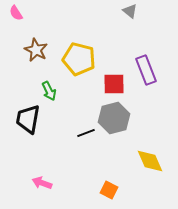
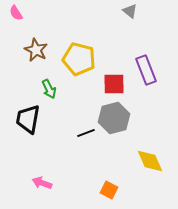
green arrow: moved 2 px up
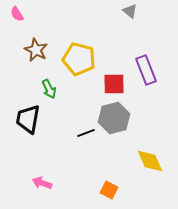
pink semicircle: moved 1 px right, 1 px down
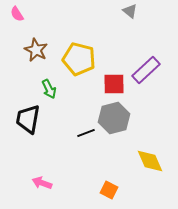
purple rectangle: rotated 68 degrees clockwise
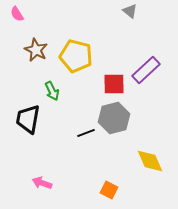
yellow pentagon: moved 3 px left, 3 px up
green arrow: moved 3 px right, 2 px down
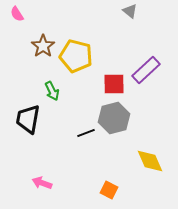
brown star: moved 7 px right, 4 px up; rotated 10 degrees clockwise
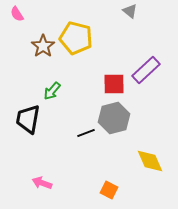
yellow pentagon: moved 18 px up
green arrow: rotated 66 degrees clockwise
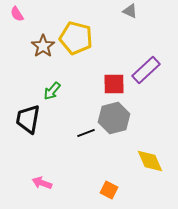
gray triangle: rotated 14 degrees counterclockwise
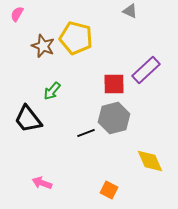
pink semicircle: rotated 63 degrees clockwise
brown star: rotated 15 degrees counterclockwise
black trapezoid: rotated 48 degrees counterclockwise
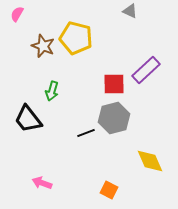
green arrow: rotated 24 degrees counterclockwise
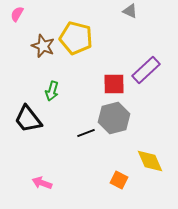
orange square: moved 10 px right, 10 px up
